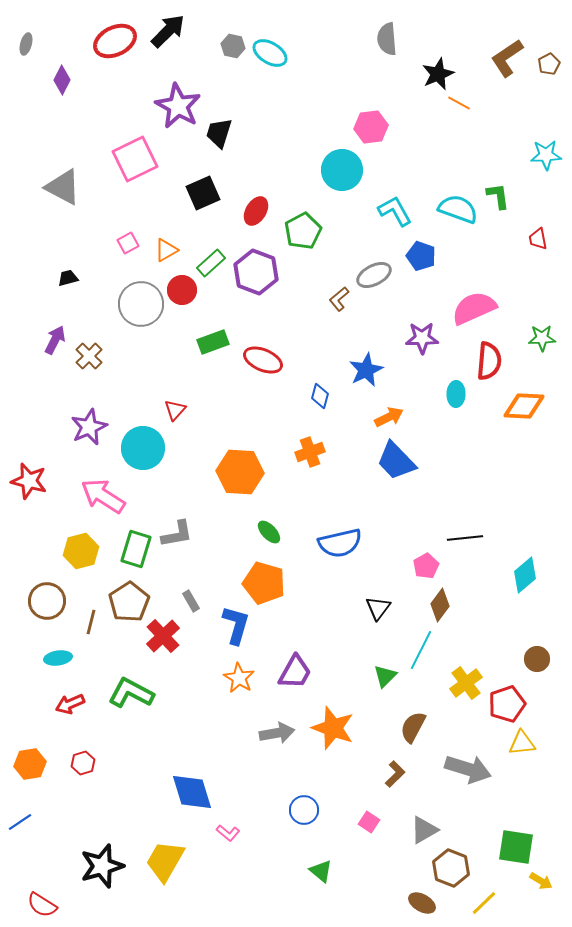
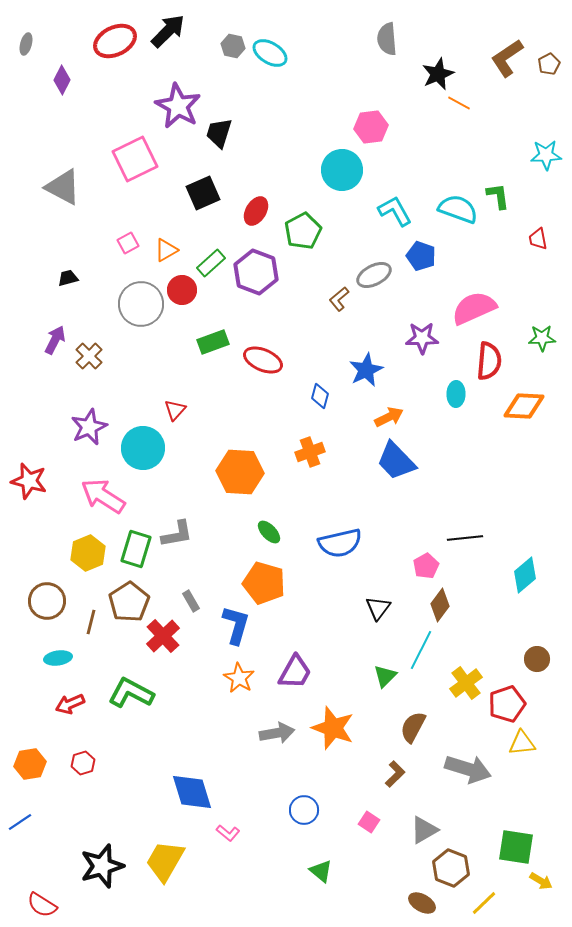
yellow hexagon at (81, 551): moved 7 px right, 2 px down; rotated 8 degrees counterclockwise
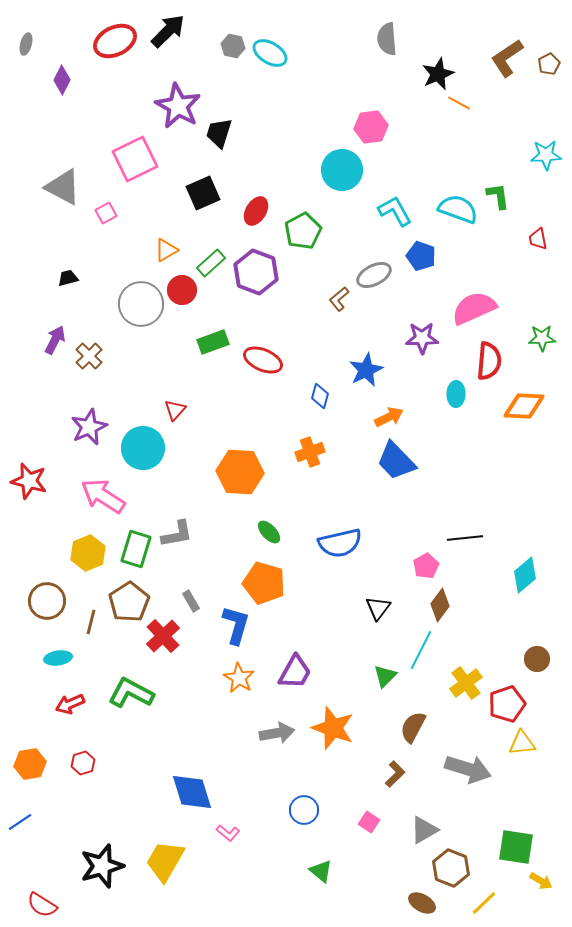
pink square at (128, 243): moved 22 px left, 30 px up
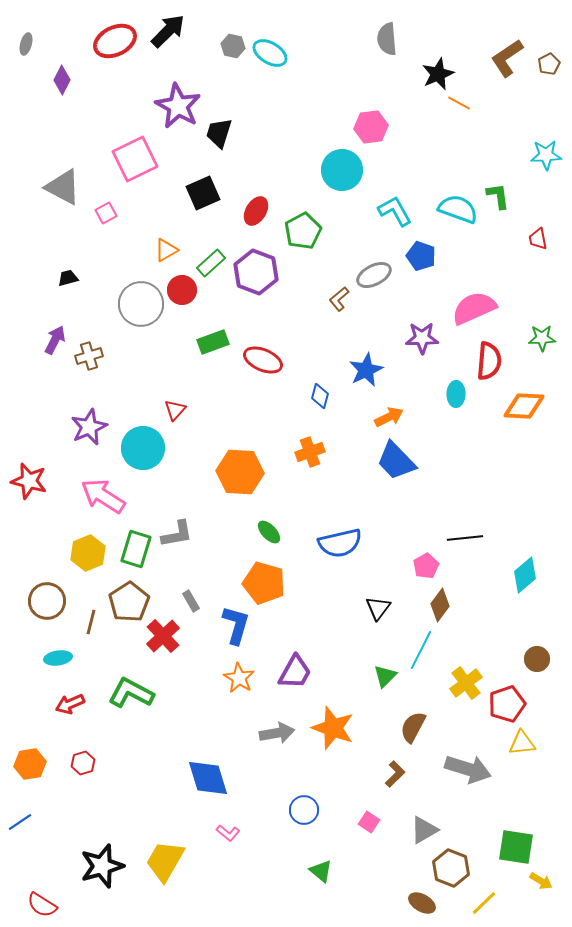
brown cross at (89, 356): rotated 28 degrees clockwise
blue diamond at (192, 792): moved 16 px right, 14 px up
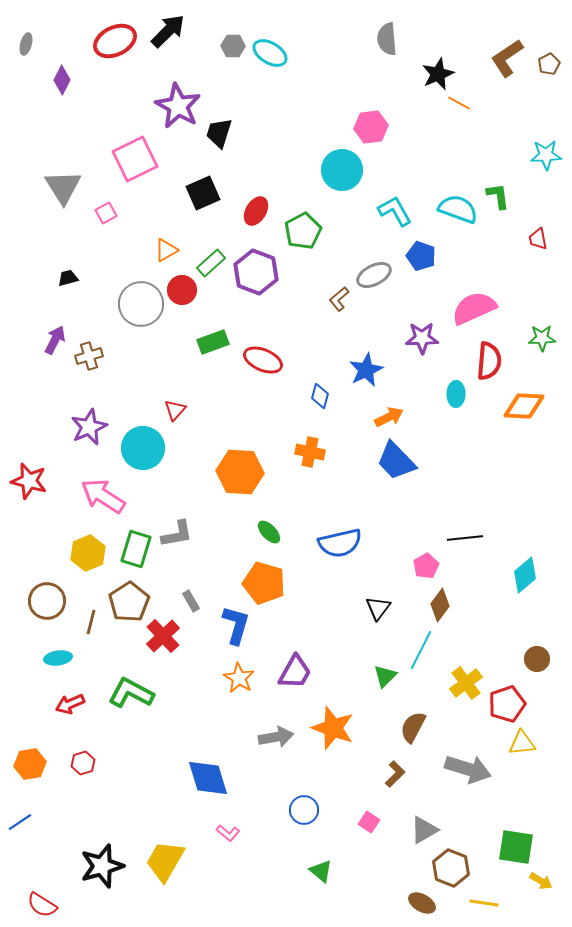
gray hexagon at (233, 46): rotated 10 degrees counterclockwise
gray triangle at (63, 187): rotated 30 degrees clockwise
orange cross at (310, 452): rotated 32 degrees clockwise
gray arrow at (277, 733): moved 1 px left, 4 px down
yellow line at (484, 903): rotated 52 degrees clockwise
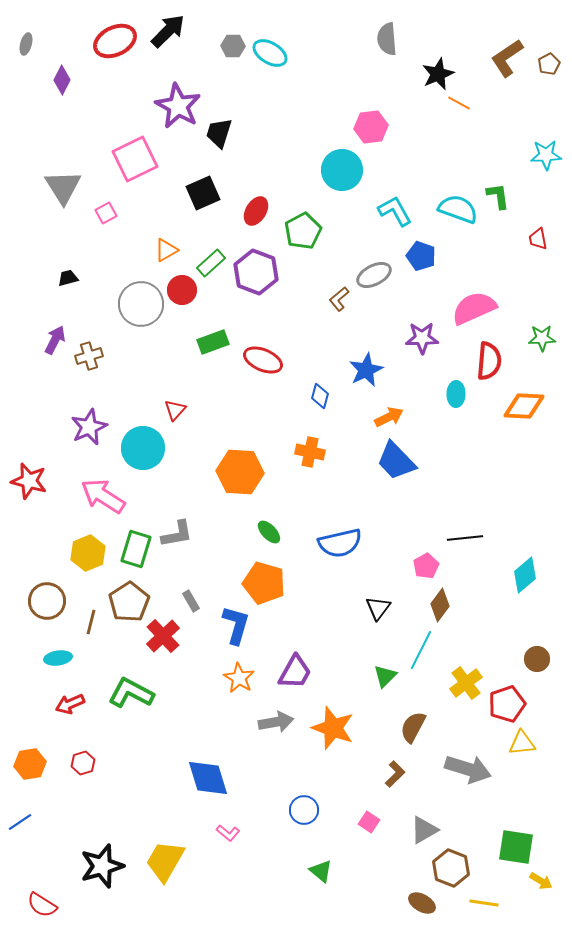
gray arrow at (276, 737): moved 15 px up
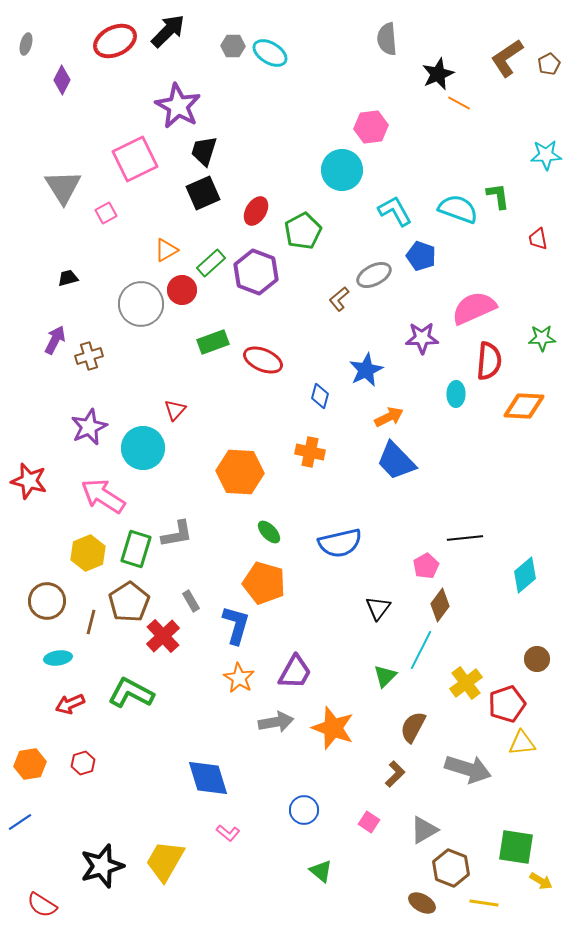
black trapezoid at (219, 133): moved 15 px left, 18 px down
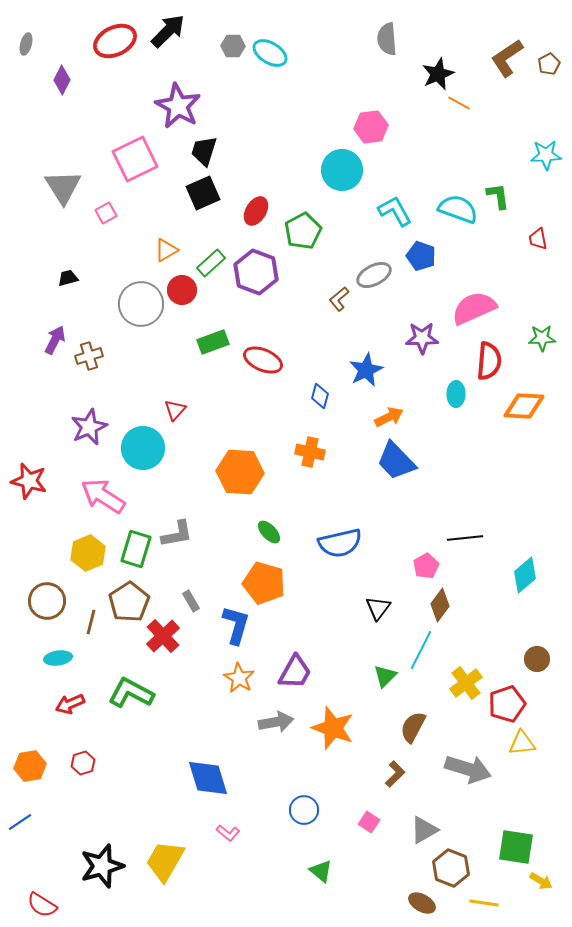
orange hexagon at (30, 764): moved 2 px down
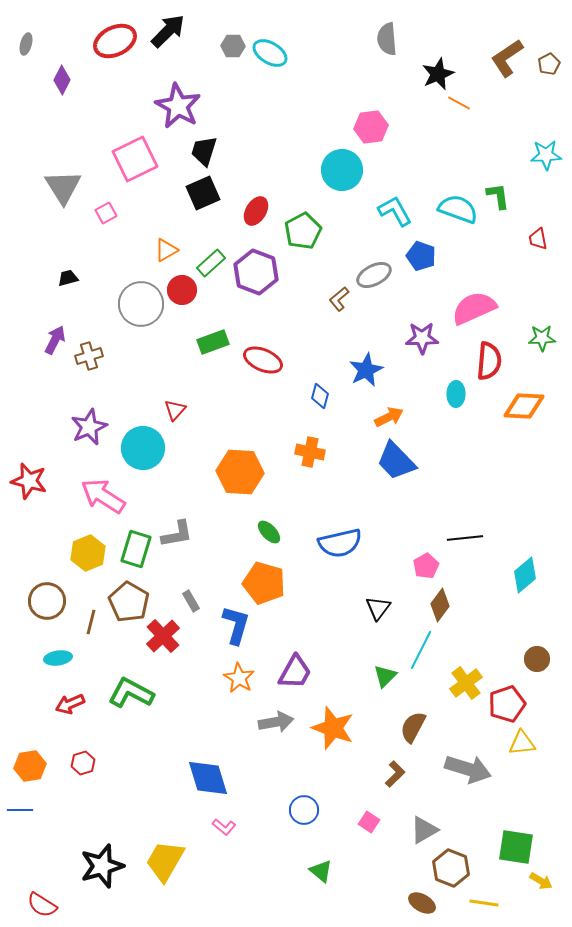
brown pentagon at (129, 602): rotated 9 degrees counterclockwise
blue line at (20, 822): moved 12 px up; rotated 35 degrees clockwise
pink L-shape at (228, 833): moved 4 px left, 6 px up
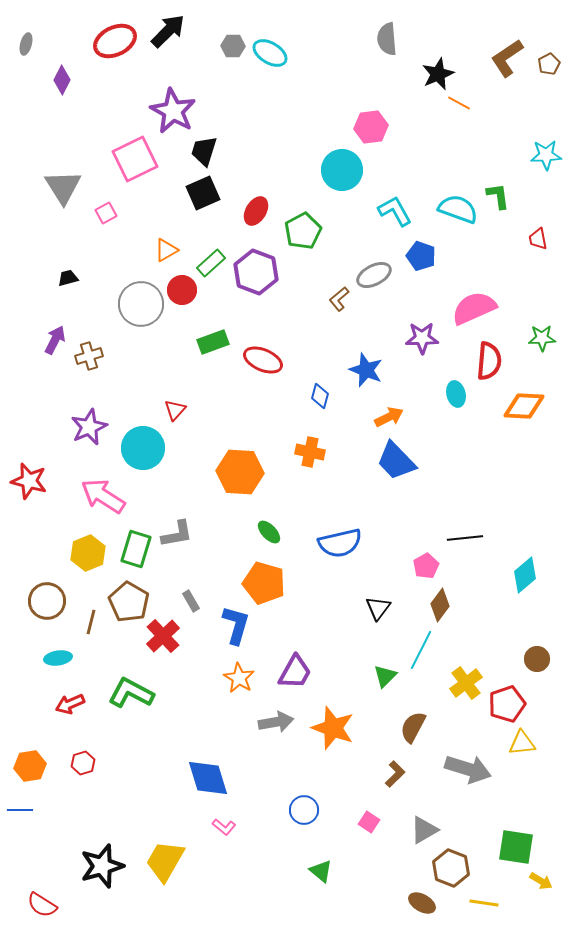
purple star at (178, 106): moved 5 px left, 5 px down
blue star at (366, 370): rotated 24 degrees counterclockwise
cyan ellipse at (456, 394): rotated 15 degrees counterclockwise
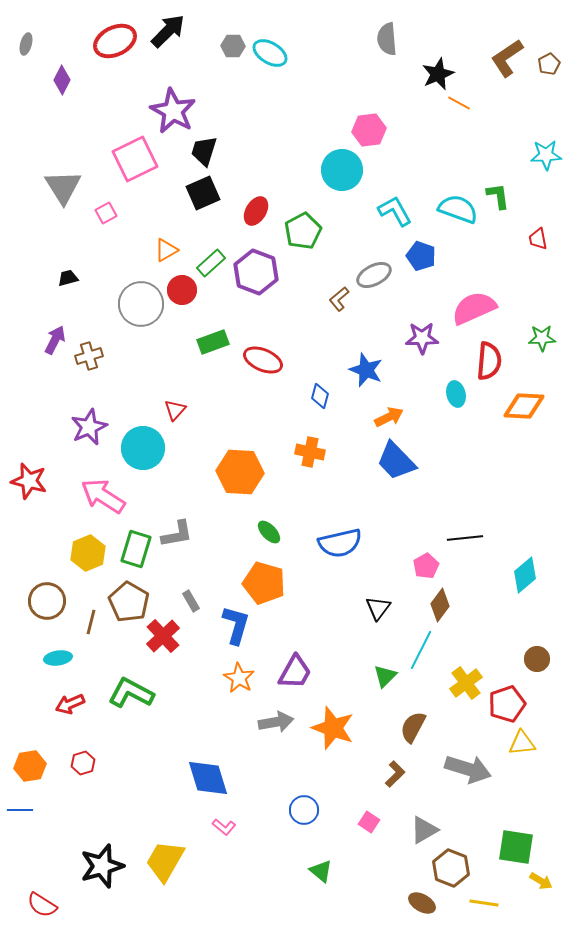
pink hexagon at (371, 127): moved 2 px left, 3 px down
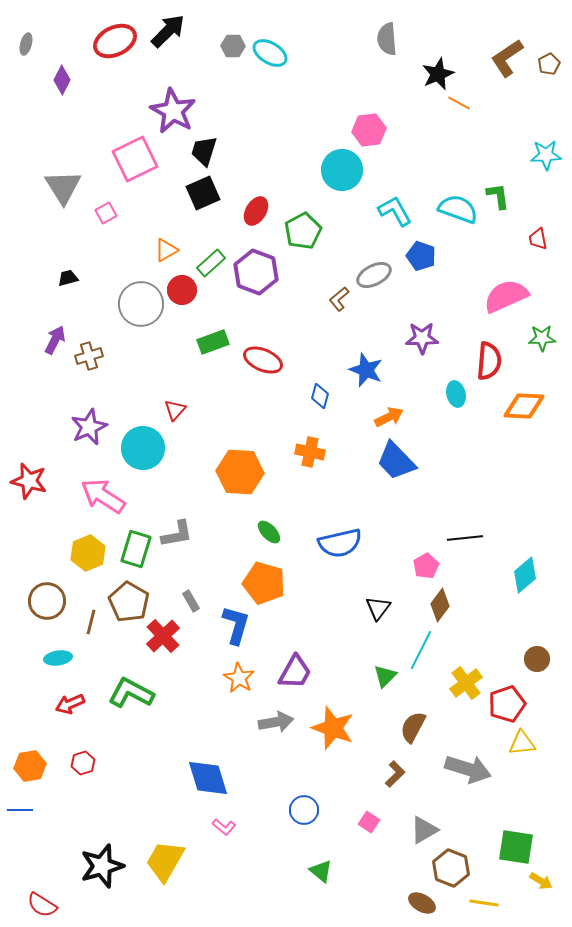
pink semicircle at (474, 308): moved 32 px right, 12 px up
